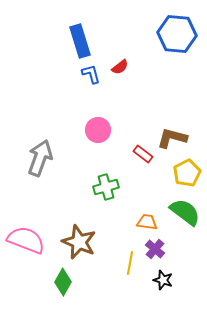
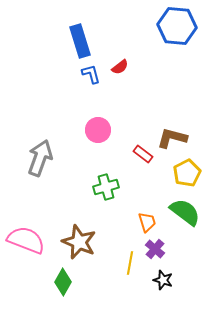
blue hexagon: moved 8 px up
orange trapezoid: rotated 65 degrees clockwise
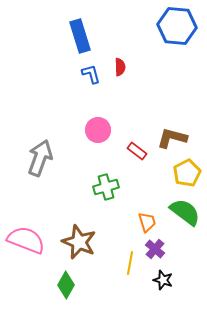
blue rectangle: moved 5 px up
red semicircle: rotated 54 degrees counterclockwise
red rectangle: moved 6 px left, 3 px up
green diamond: moved 3 px right, 3 px down
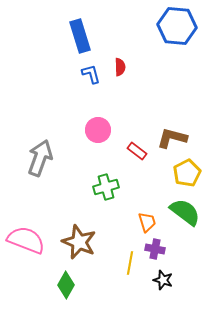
purple cross: rotated 30 degrees counterclockwise
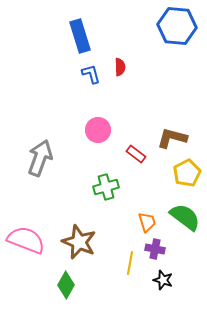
red rectangle: moved 1 px left, 3 px down
green semicircle: moved 5 px down
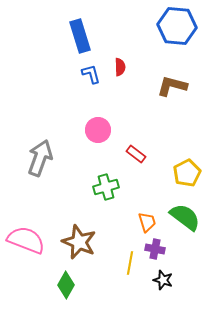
brown L-shape: moved 52 px up
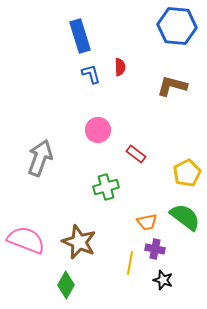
orange trapezoid: rotated 95 degrees clockwise
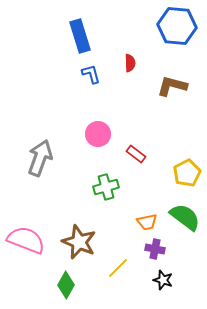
red semicircle: moved 10 px right, 4 px up
pink circle: moved 4 px down
yellow line: moved 12 px left, 5 px down; rotated 35 degrees clockwise
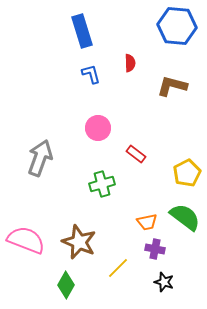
blue rectangle: moved 2 px right, 5 px up
pink circle: moved 6 px up
green cross: moved 4 px left, 3 px up
black star: moved 1 px right, 2 px down
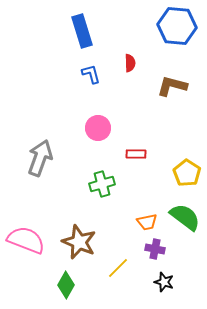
red rectangle: rotated 36 degrees counterclockwise
yellow pentagon: rotated 12 degrees counterclockwise
